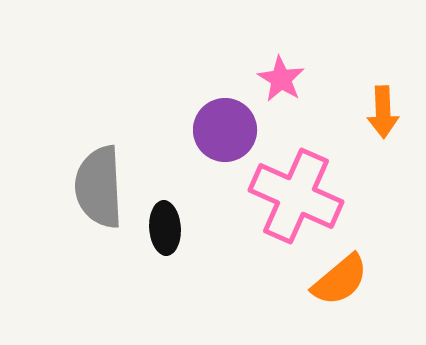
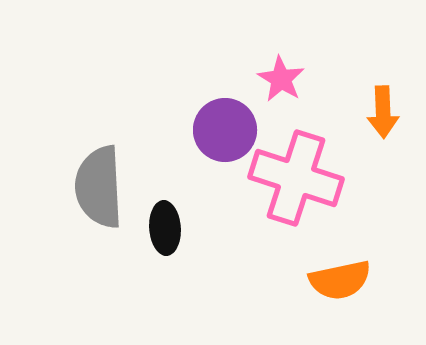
pink cross: moved 18 px up; rotated 6 degrees counterclockwise
orange semicircle: rotated 28 degrees clockwise
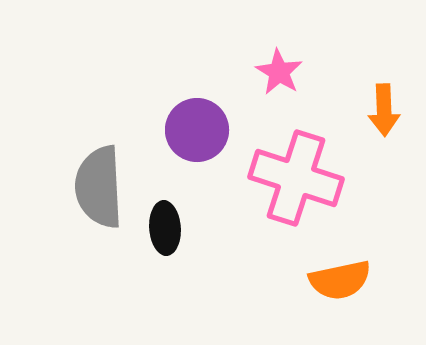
pink star: moved 2 px left, 7 px up
orange arrow: moved 1 px right, 2 px up
purple circle: moved 28 px left
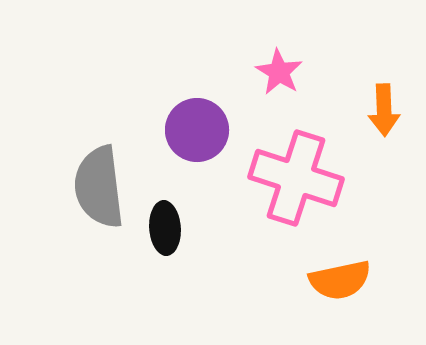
gray semicircle: rotated 4 degrees counterclockwise
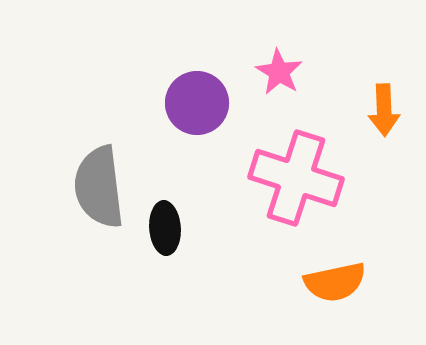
purple circle: moved 27 px up
orange semicircle: moved 5 px left, 2 px down
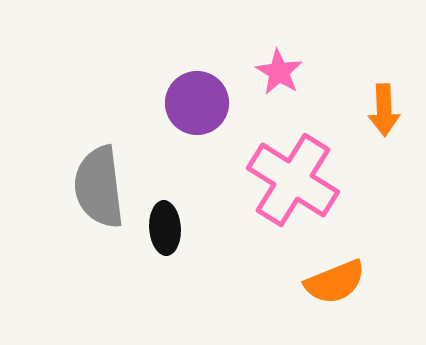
pink cross: moved 3 px left, 2 px down; rotated 14 degrees clockwise
orange semicircle: rotated 10 degrees counterclockwise
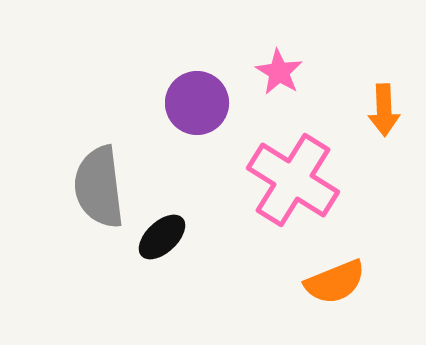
black ellipse: moved 3 px left, 9 px down; rotated 51 degrees clockwise
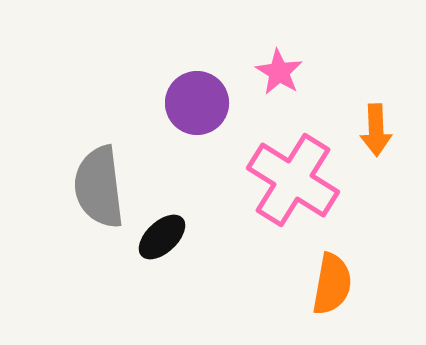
orange arrow: moved 8 px left, 20 px down
orange semicircle: moved 3 px left, 2 px down; rotated 58 degrees counterclockwise
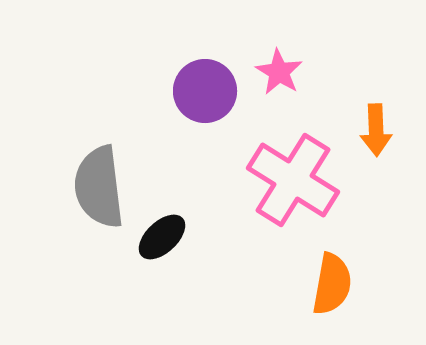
purple circle: moved 8 px right, 12 px up
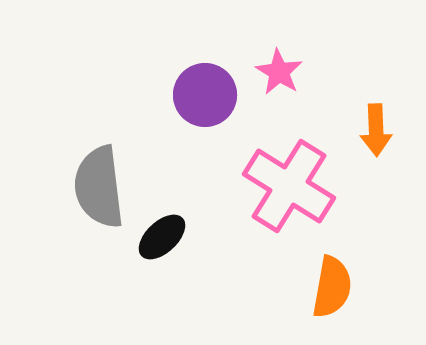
purple circle: moved 4 px down
pink cross: moved 4 px left, 6 px down
orange semicircle: moved 3 px down
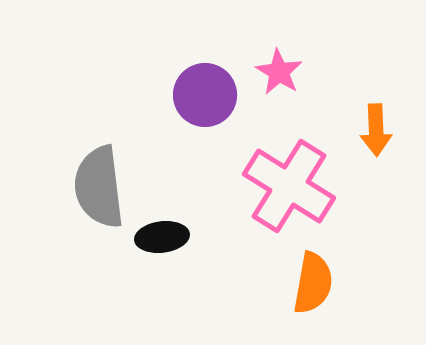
black ellipse: rotated 36 degrees clockwise
orange semicircle: moved 19 px left, 4 px up
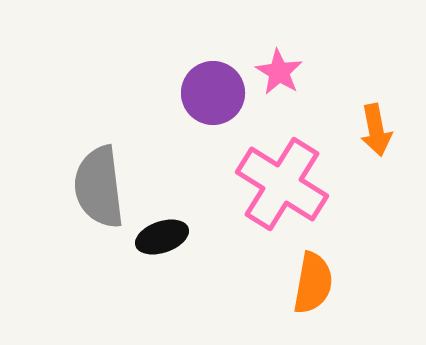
purple circle: moved 8 px right, 2 px up
orange arrow: rotated 9 degrees counterclockwise
pink cross: moved 7 px left, 2 px up
black ellipse: rotated 12 degrees counterclockwise
